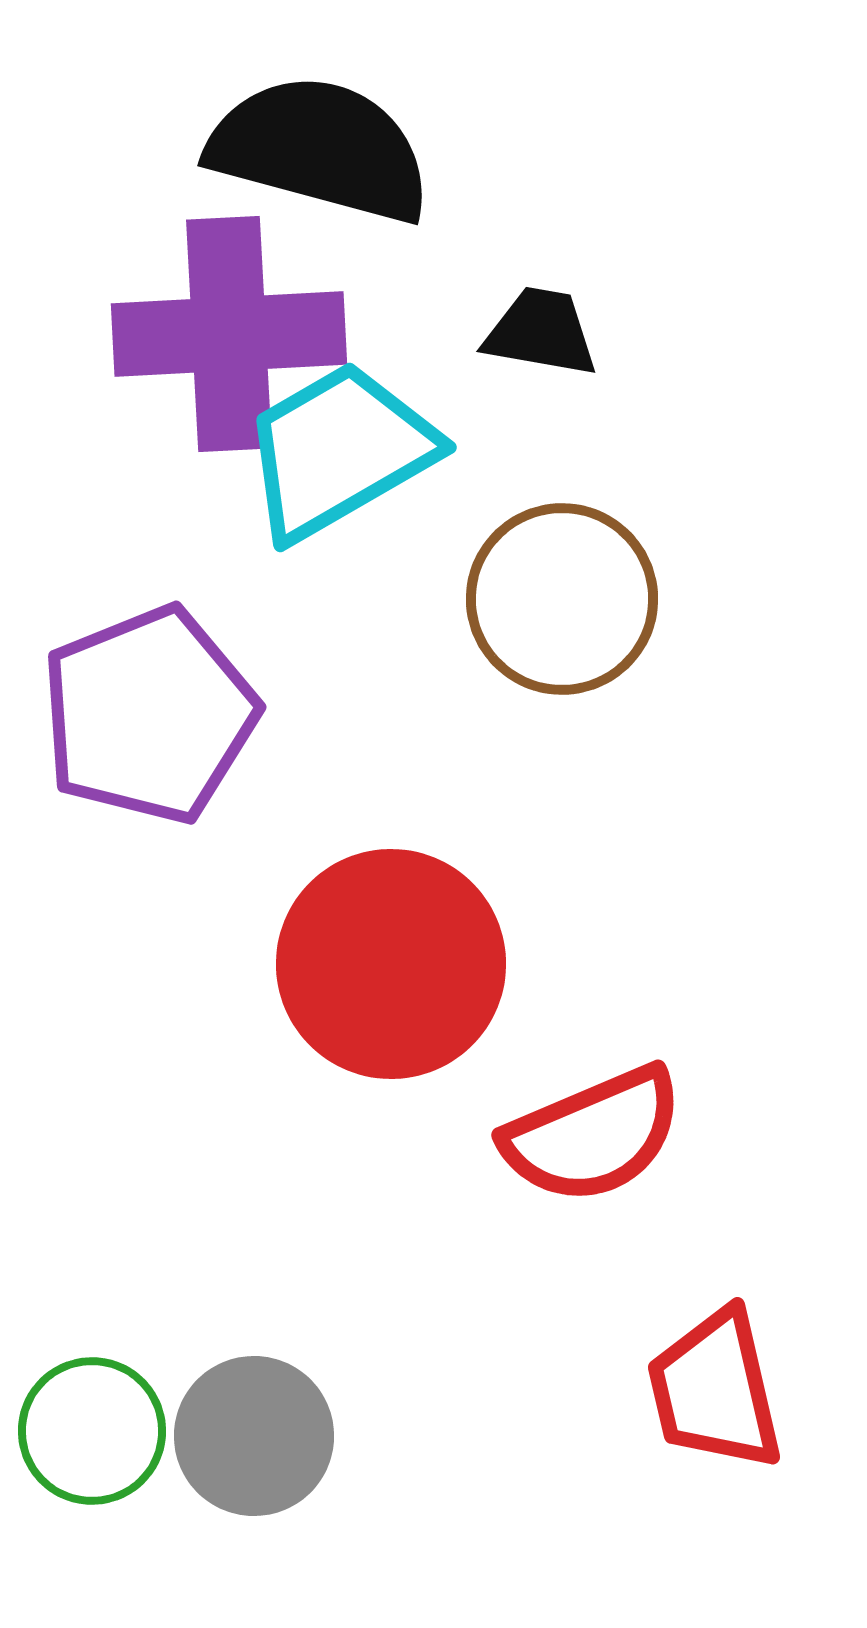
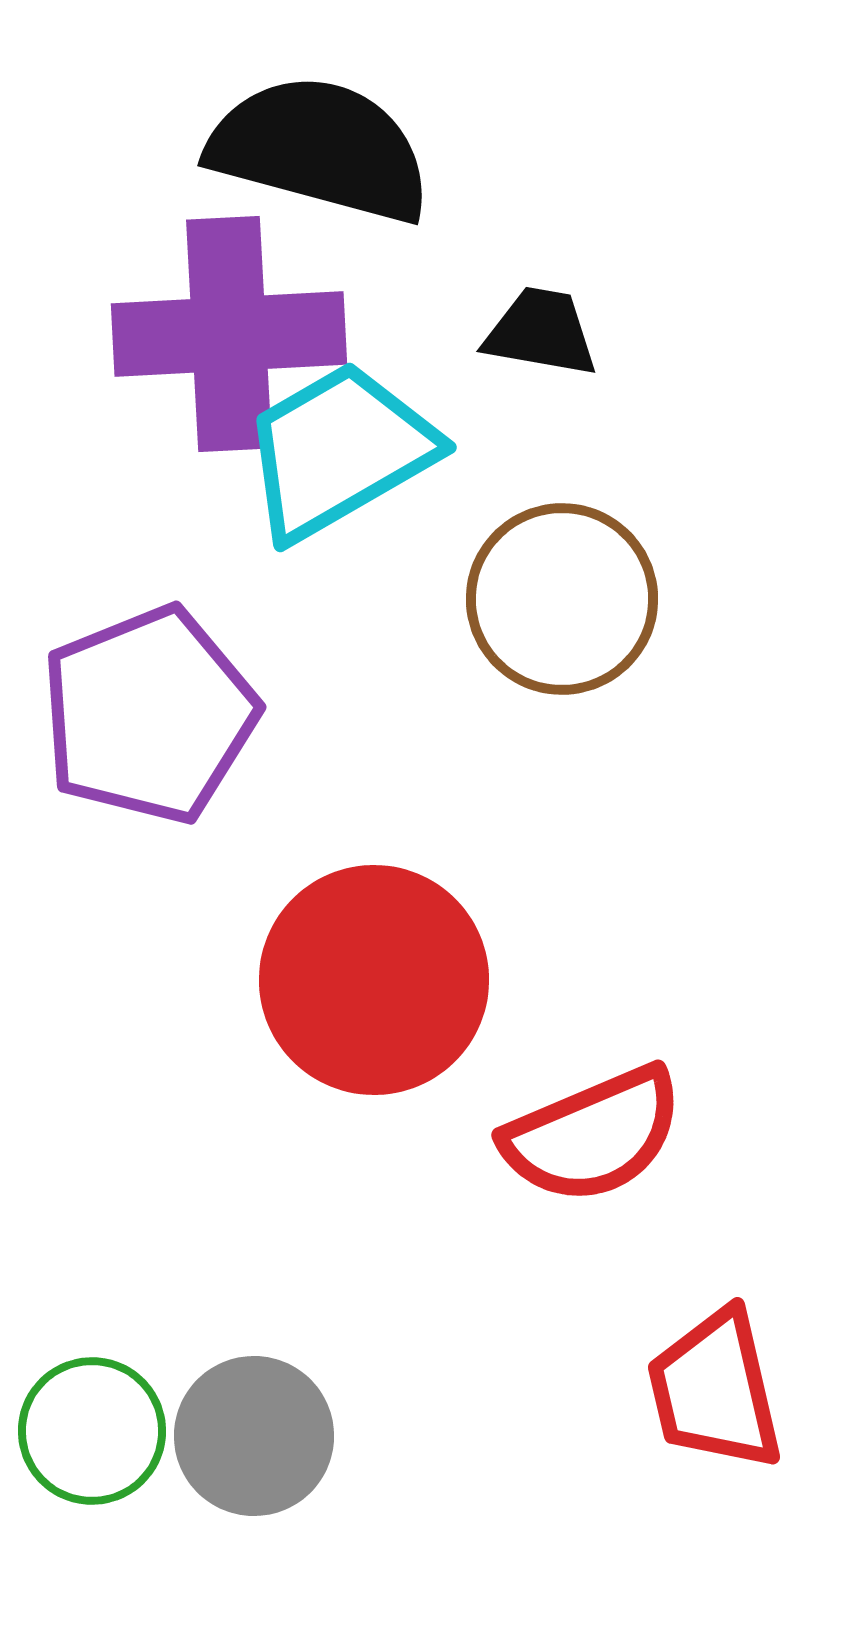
red circle: moved 17 px left, 16 px down
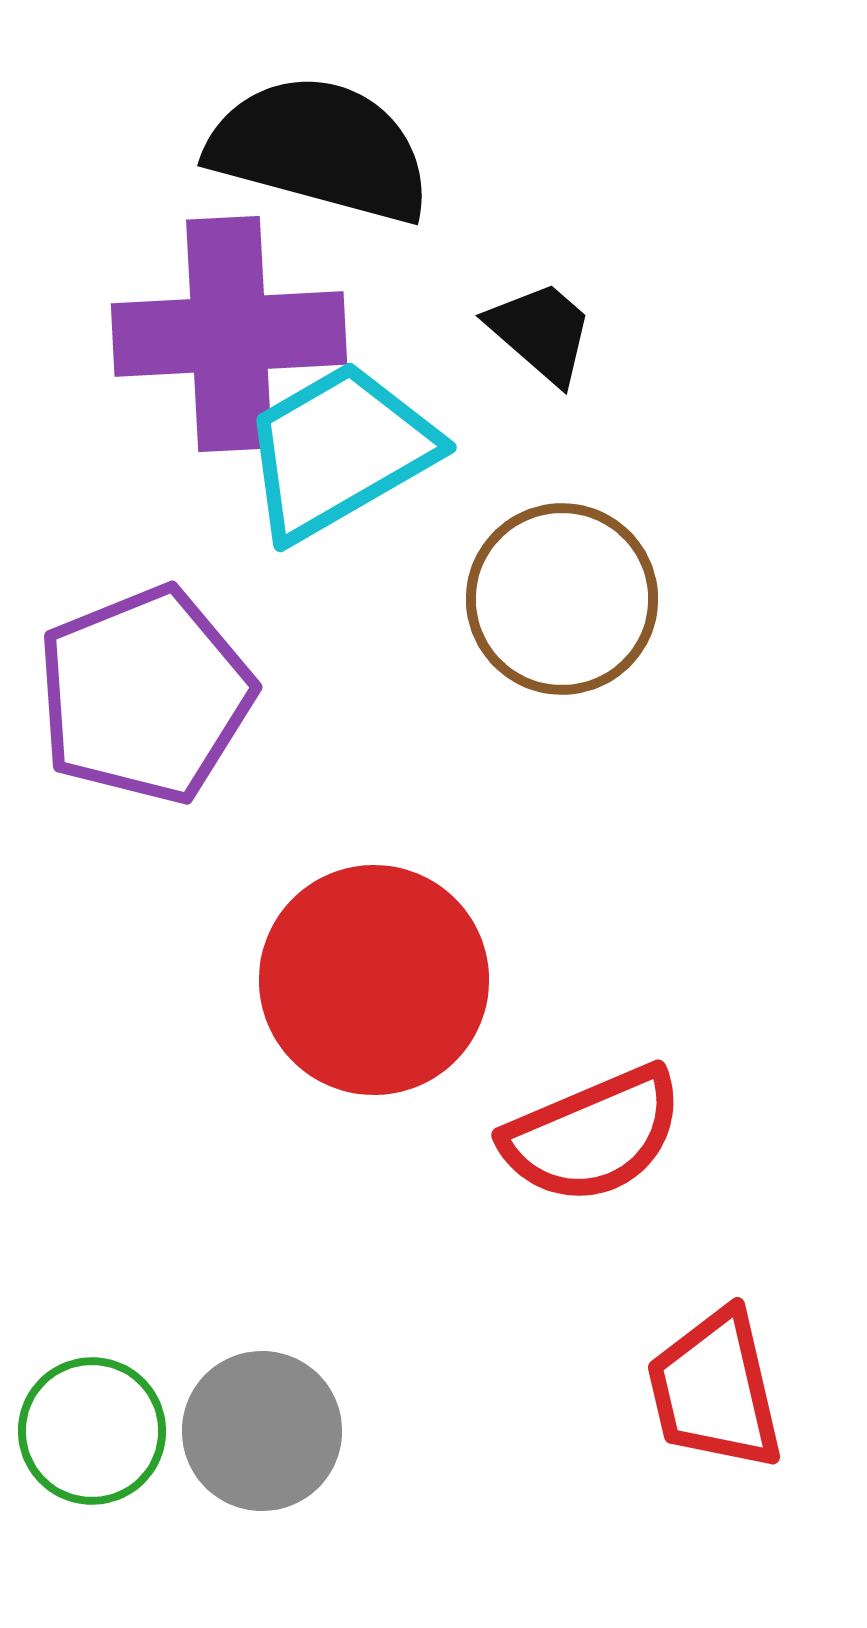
black trapezoid: rotated 31 degrees clockwise
purple pentagon: moved 4 px left, 20 px up
gray circle: moved 8 px right, 5 px up
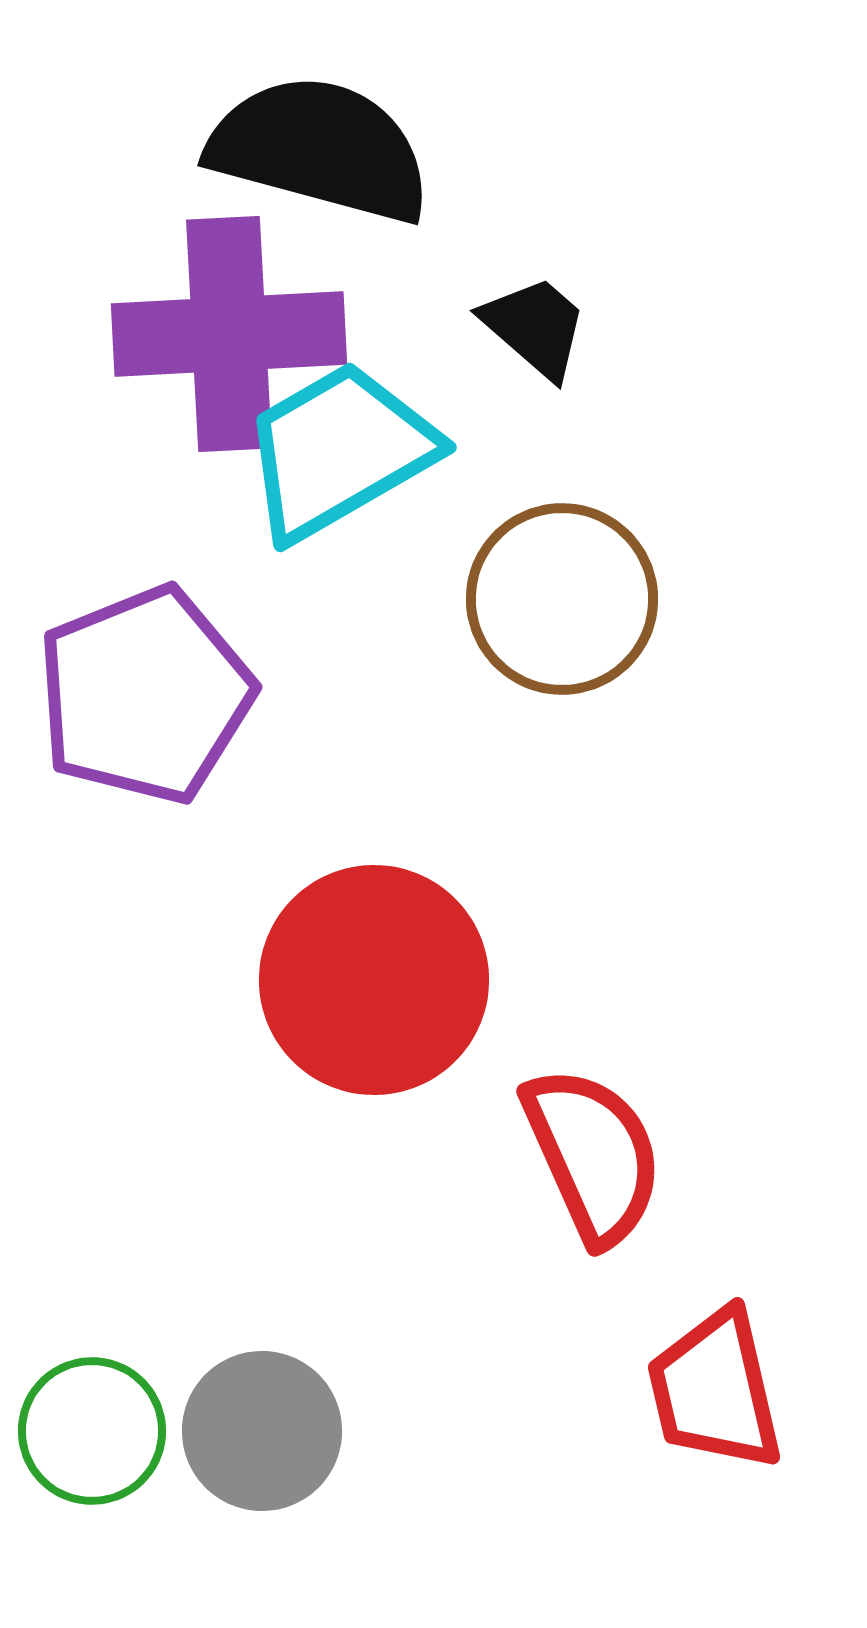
black trapezoid: moved 6 px left, 5 px up
red semicircle: moved 20 px down; rotated 91 degrees counterclockwise
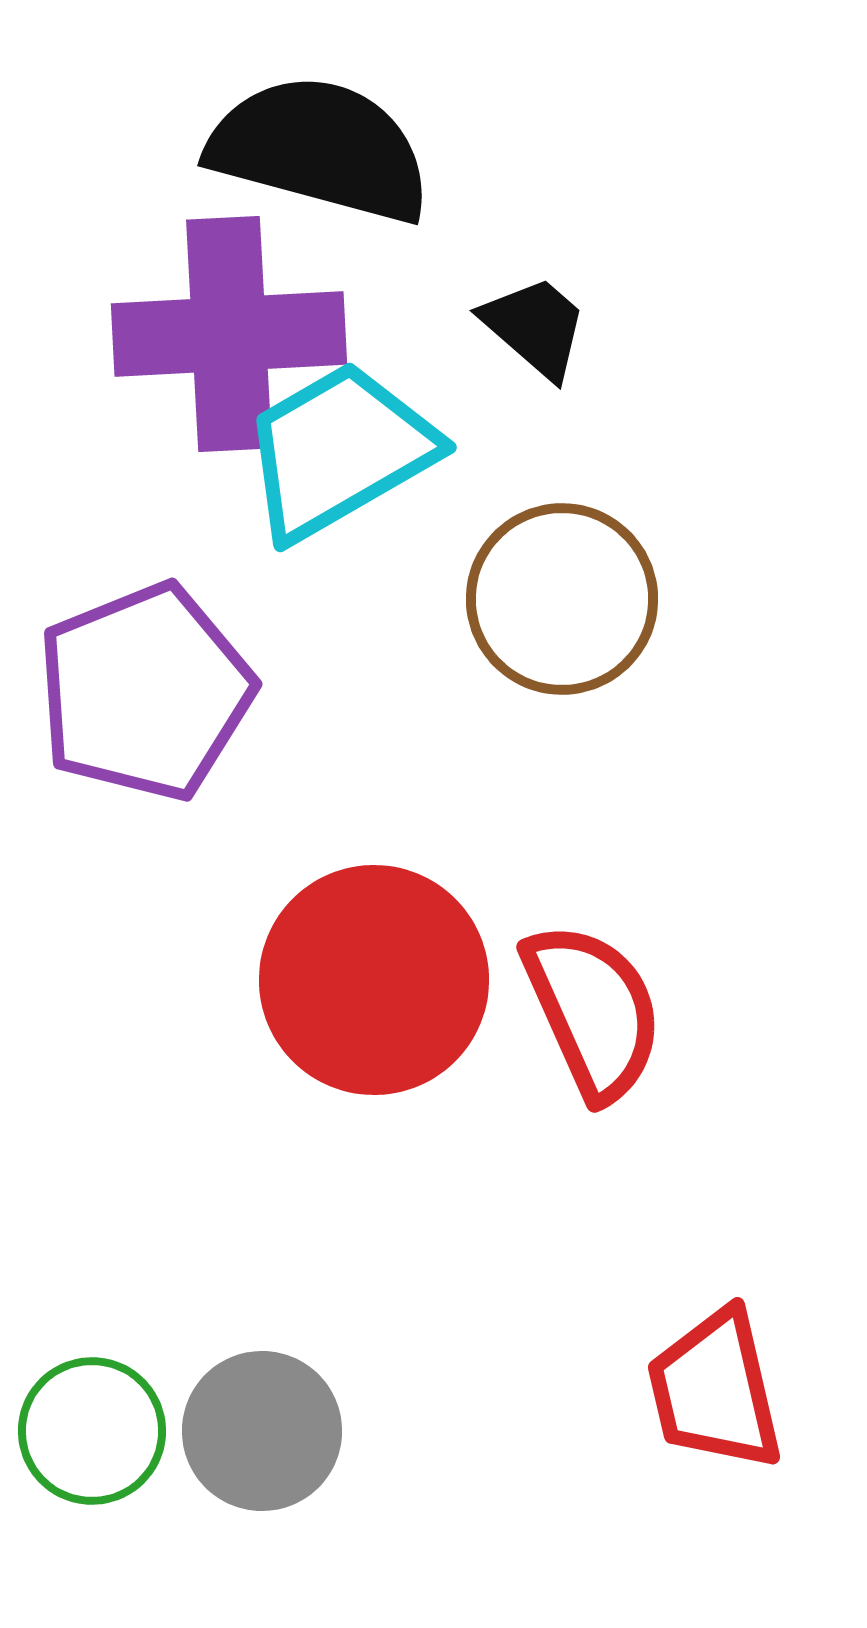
purple pentagon: moved 3 px up
red semicircle: moved 144 px up
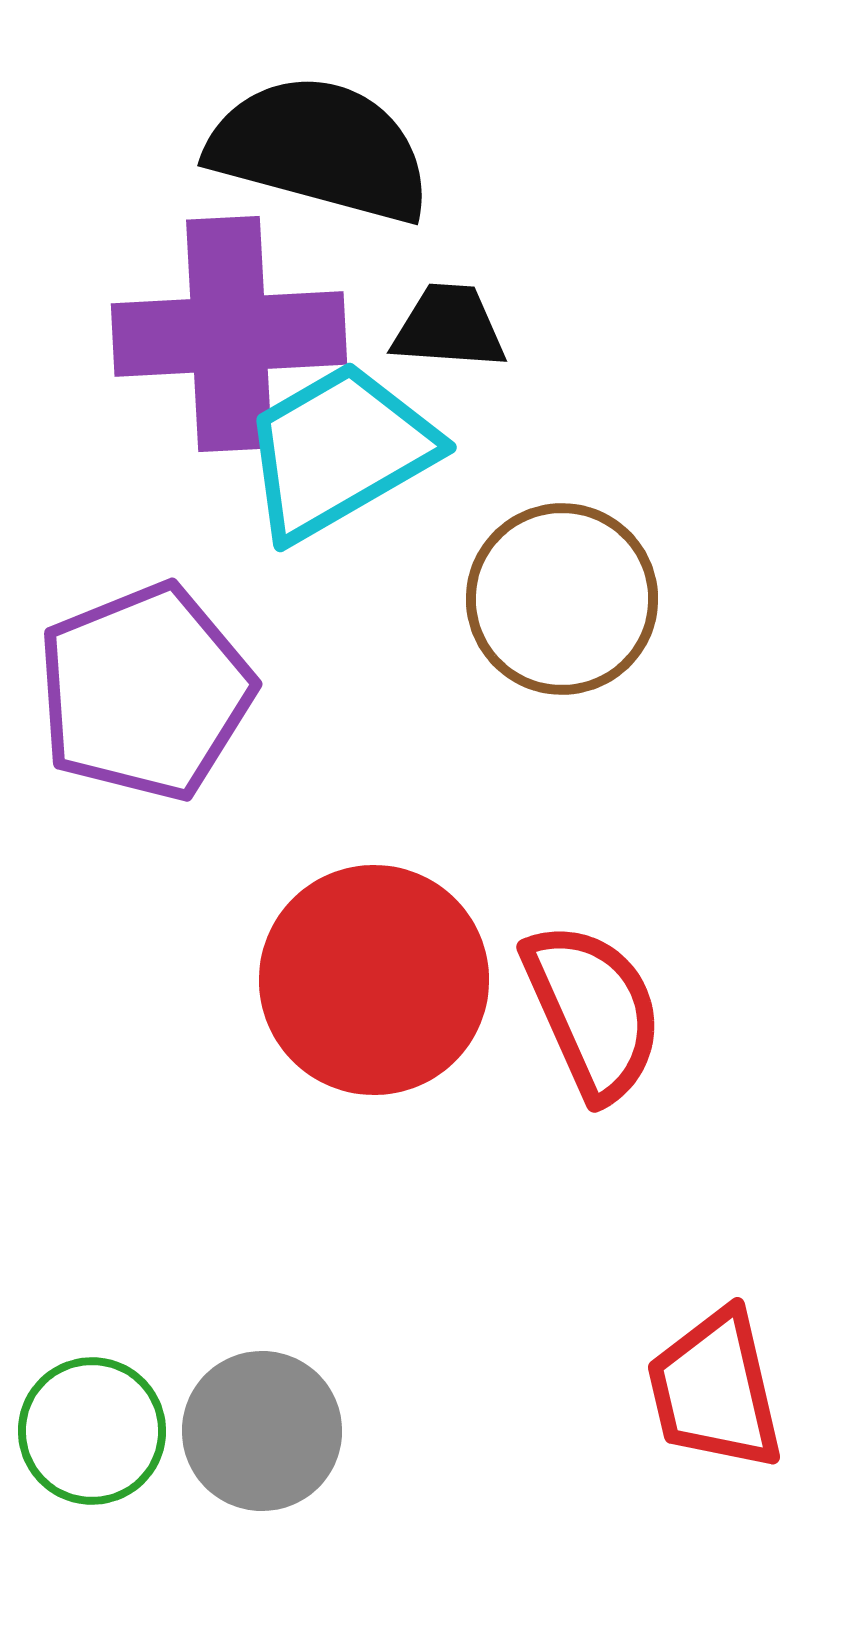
black trapezoid: moved 86 px left; rotated 37 degrees counterclockwise
